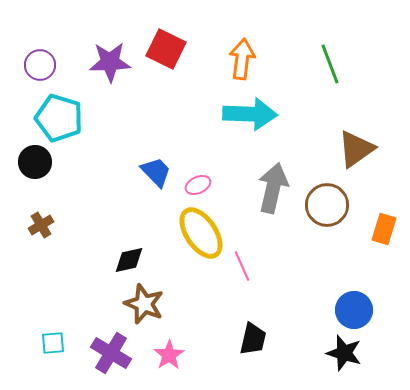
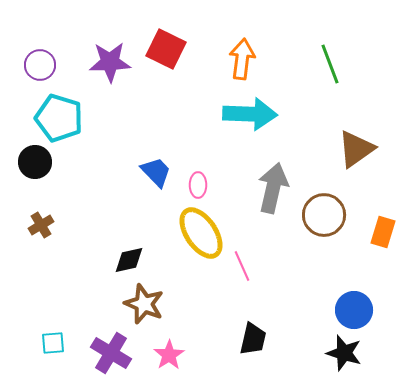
pink ellipse: rotated 65 degrees counterclockwise
brown circle: moved 3 px left, 10 px down
orange rectangle: moved 1 px left, 3 px down
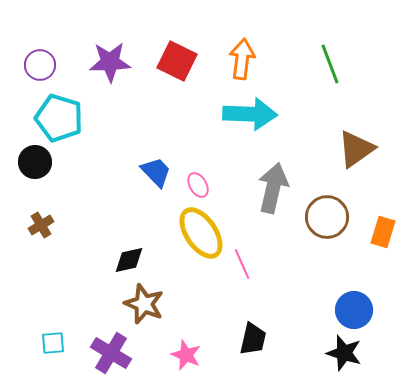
red square: moved 11 px right, 12 px down
pink ellipse: rotated 30 degrees counterclockwise
brown circle: moved 3 px right, 2 px down
pink line: moved 2 px up
pink star: moved 17 px right; rotated 16 degrees counterclockwise
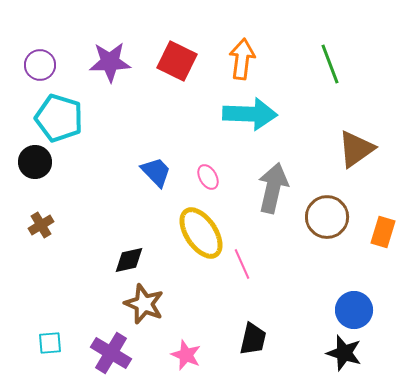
pink ellipse: moved 10 px right, 8 px up
cyan square: moved 3 px left
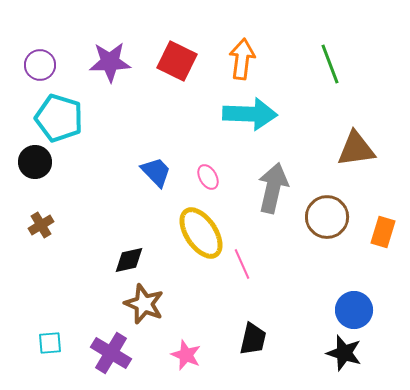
brown triangle: rotated 27 degrees clockwise
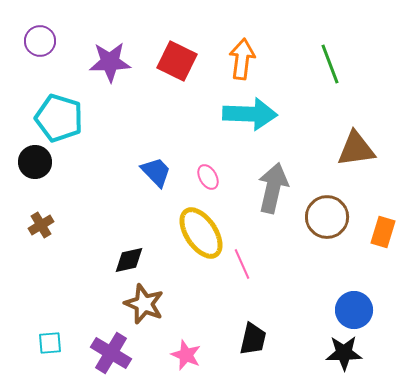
purple circle: moved 24 px up
black star: rotated 18 degrees counterclockwise
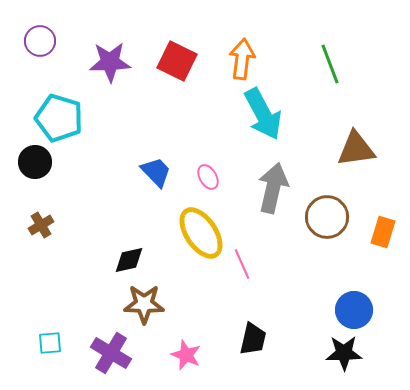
cyan arrow: moved 13 px right; rotated 60 degrees clockwise
brown star: rotated 21 degrees counterclockwise
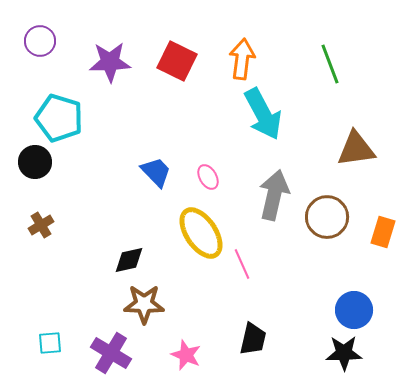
gray arrow: moved 1 px right, 7 px down
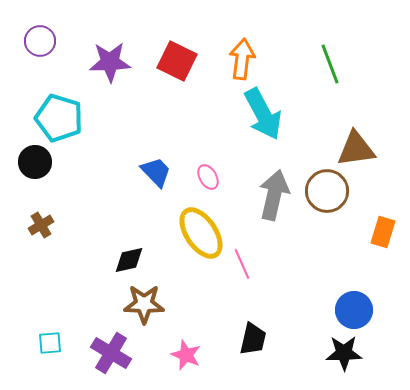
brown circle: moved 26 px up
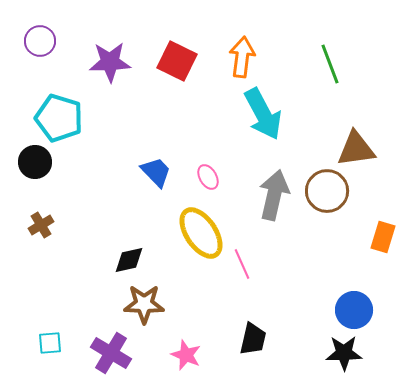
orange arrow: moved 2 px up
orange rectangle: moved 5 px down
